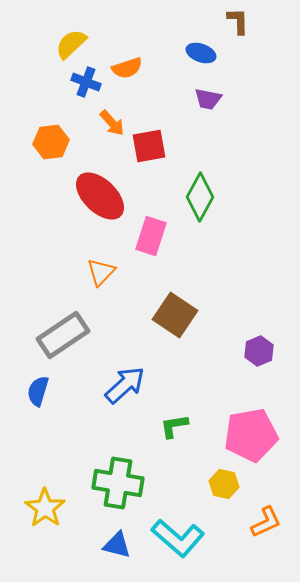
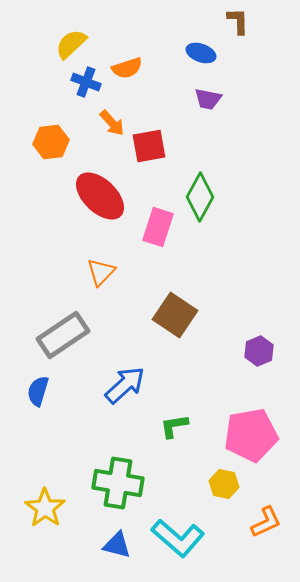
pink rectangle: moved 7 px right, 9 px up
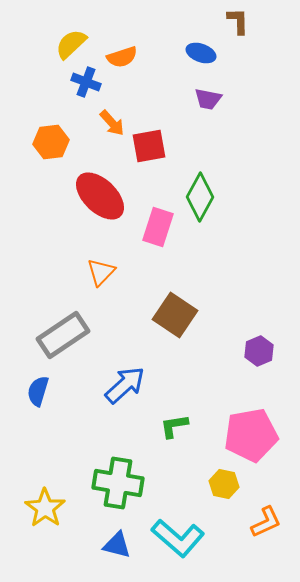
orange semicircle: moved 5 px left, 11 px up
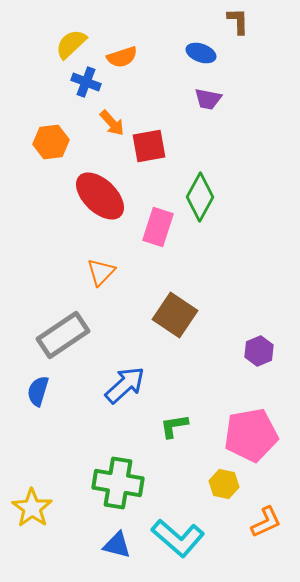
yellow star: moved 13 px left
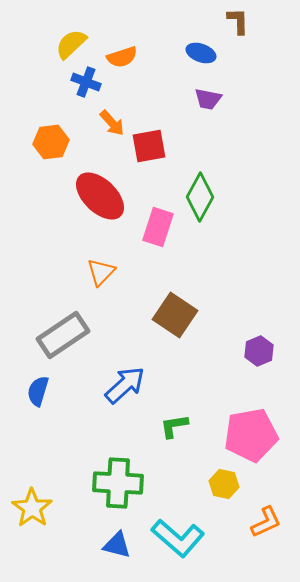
green cross: rotated 6 degrees counterclockwise
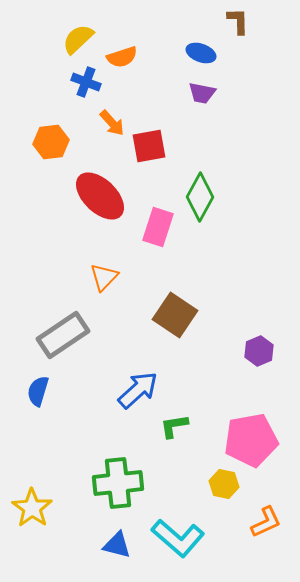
yellow semicircle: moved 7 px right, 5 px up
purple trapezoid: moved 6 px left, 6 px up
orange triangle: moved 3 px right, 5 px down
blue arrow: moved 13 px right, 5 px down
pink pentagon: moved 5 px down
green cross: rotated 9 degrees counterclockwise
